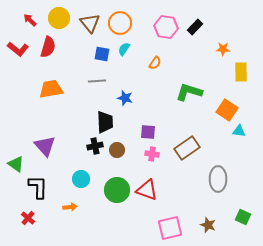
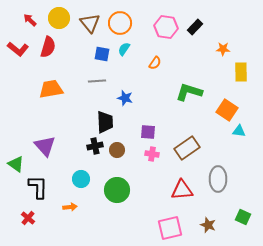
red triangle: moved 35 px right; rotated 25 degrees counterclockwise
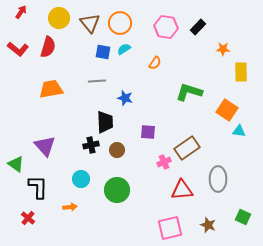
red arrow: moved 9 px left, 8 px up; rotated 80 degrees clockwise
black rectangle: moved 3 px right
cyan semicircle: rotated 24 degrees clockwise
blue square: moved 1 px right, 2 px up
black cross: moved 4 px left, 1 px up
pink cross: moved 12 px right, 8 px down; rotated 32 degrees counterclockwise
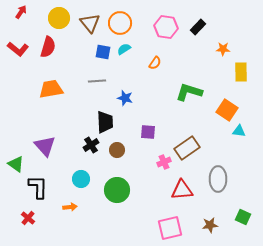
black cross: rotated 21 degrees counterclockwise
brown star: moved 2 px right; rotated 28 degrees counterclockwise
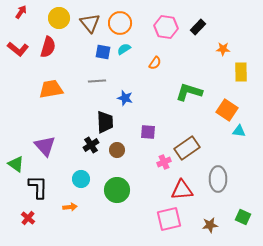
pink square: moved 1 px left, 9 px up
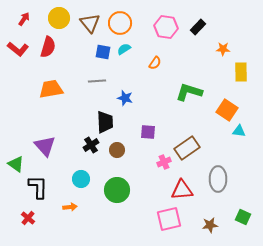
red arrow: moved 3 px right, 7 px down
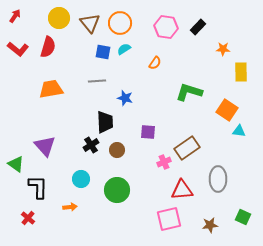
red arrow: moved 9 px left, 3 px up
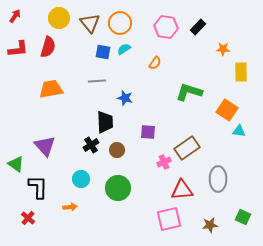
red L-shape: rotated 45 degrees counterclockwise
green circle: moved 1 px right, 2 px up
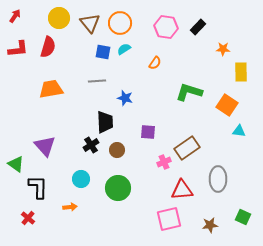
orange square: moved 5 px up
